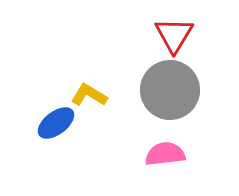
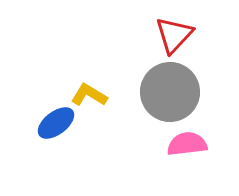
red triangle: rotated 12 degrees clockwise
gray circle: moved 2 px down
pink semicircle: moved 22 px right, 10 px up
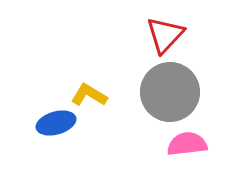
red triangle: moved 9 px left
blue ellipse: rotated 21 degrees clockwise
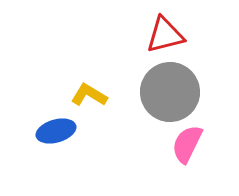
red triangle: rotated 33 degrees clockwise
blue ellipse: moved 8 px down
pink semicircle: rotated 57 degrees counterclockwise
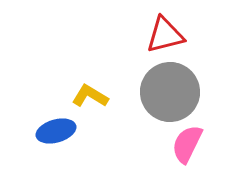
yellow L-shape: moved 1 px right, 1 px down
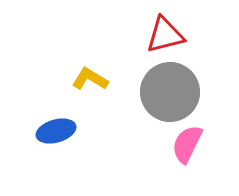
yellow L-shape: moved 17 px up
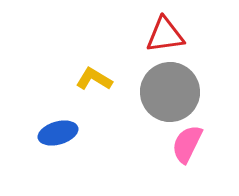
red triangle: rotated 6 degrees clockwise
yellow L-shape: moved 4 px right
blue ellipse: moved 2 px right, 2 px down
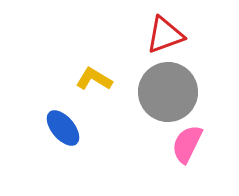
red triangle: rotated 12 degrees counterclockwise
gray circle: moved 2 px left
blue ellipse: moved 5 px right, 5 px up; rotated 66 degrees clockwise
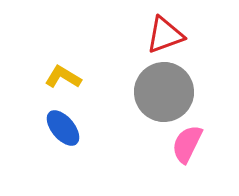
yellow L-shape: moved 31 px left, 2 px up
gray circle: moved 4 px left
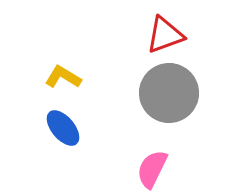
gray circle: moved 5 px right, 1 px down
pink semicircle: moved 35 px left, 25 px down
